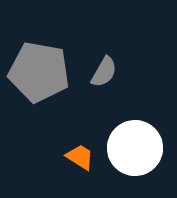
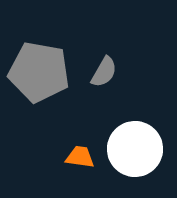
white circle: moved 1 px down
orange trapezoid: rotated 24 degrees counterclockwise
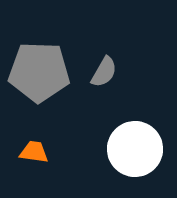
gray pentagon: rotated 8 degrees counterclockwise
orange trapezoid: moved 46 px left, 5 px up
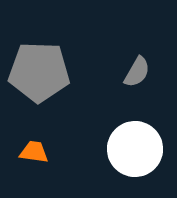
gray semicircle: moved 33 px right
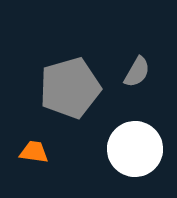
gray pentagon: moved 31 px right, 16 px down; rotated 18 degrees counterclockwise
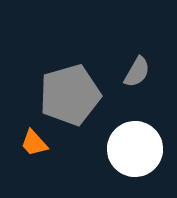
gray pentagon: moved 7 px down
orange trapezoid: moved 9 px up; rotated 140 degrees counterclockwise
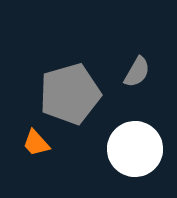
gray pentagon: moved 1 px up
orange trapezoid: moved 2 px right
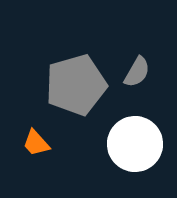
gray pentagon: moved 6 px right, 9 px up
white circle: moved 5 px up
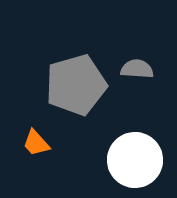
gray semicircle: moved 3 px up; rotated 116 degrees counterclockwise
white circle: moved 16 px down
